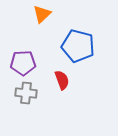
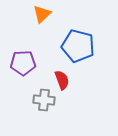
gray cross: moved 18 px right, 7 px down
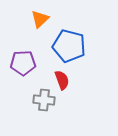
orange triangle: moved 2 px left, 5 px down
blue pentagon: moved 9 px left
